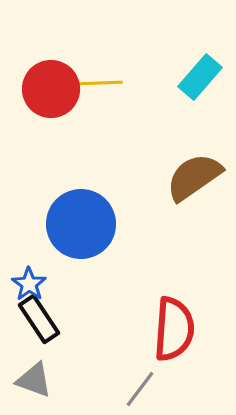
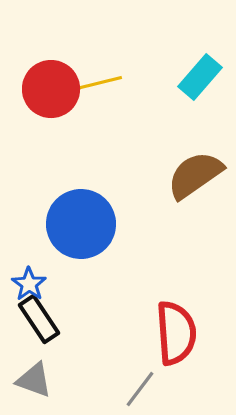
yellow line: rotated 12 degrees counterclockwise
brown semicircle: moved 1 px right, 2 px up
red semicircle: moved 2 px right, 4 px down; rotated 8 degrees counterclockwise
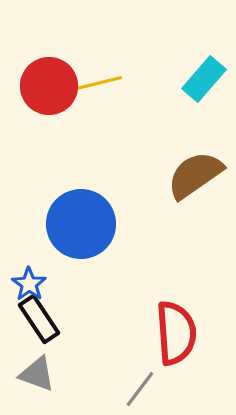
cyan rectangle: moved 4 px right, 2 px down
red circle: moved 2 px left, 3 px up
gray triangle: moved 3 px right, 6 px up
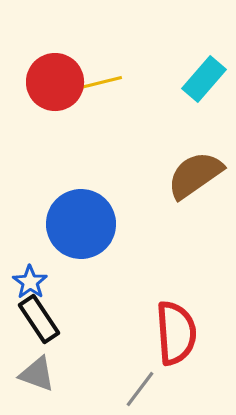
red circle: moved 6 px right, 4 px up
blue star: moved 1 px right, 2 px up
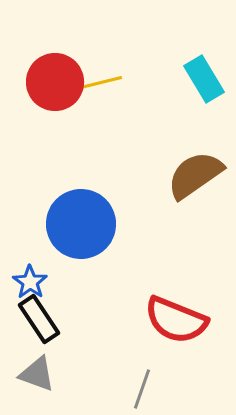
cyan rectangle: rotated 72 degrees counterclockwise
red semicircle: moved 13 px up; rotated 116 degrees clockwise
gray line: moved 2 px right; rotated 18 degrees counterclockwise
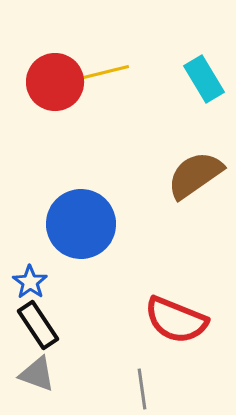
yellow line: moved 7 px right, 11 px up
black rectangle: moved 1 px left, 6 px down
gray line: rotated 27 degrees counterclockwise
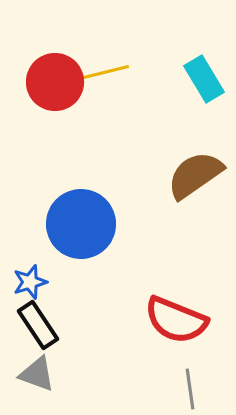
blue star: rotated 20 degrees clockwise
gray line: moved 48 px right
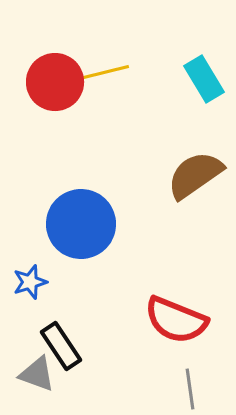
black rectangle: moved 23 px right, 21 px down
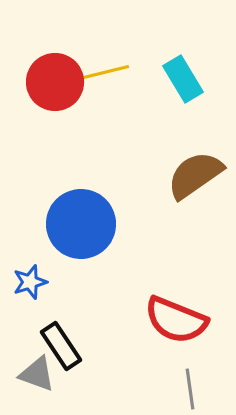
cyan rectangle: moved 21 px left
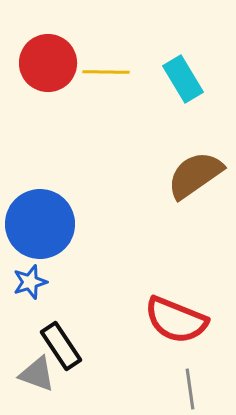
yellow line: rotated 15 degrees clockwise
red circle: moved 7 px left, 19 px up
blue circle: moved 41 px left
